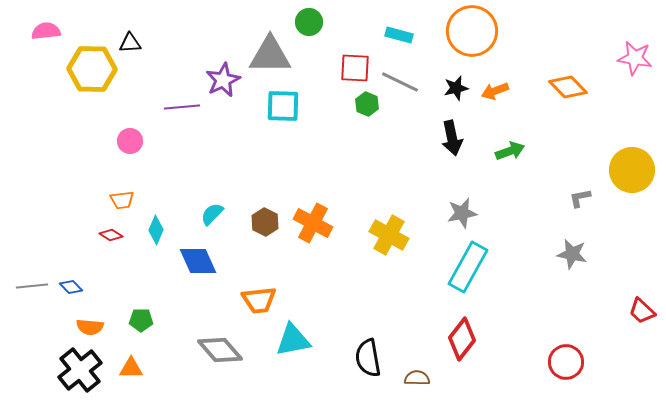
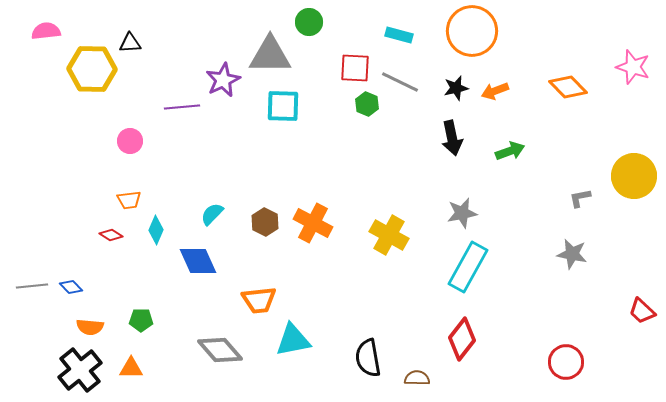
pink star at (635, 58): moved 2 px left, 9 px down; rotated 8 degrees clockwise
yellow circle at (632, 170): moved 2 px right, 6 px down
orange trapezoid at (122, 200): moved 7 px right
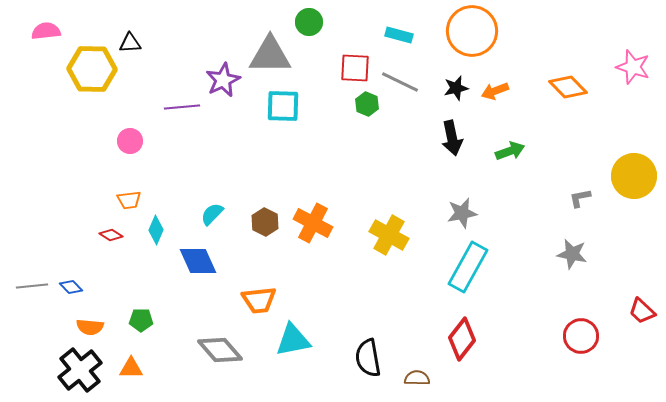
red circle at (566, 362): moved 15 px right, 26 px up
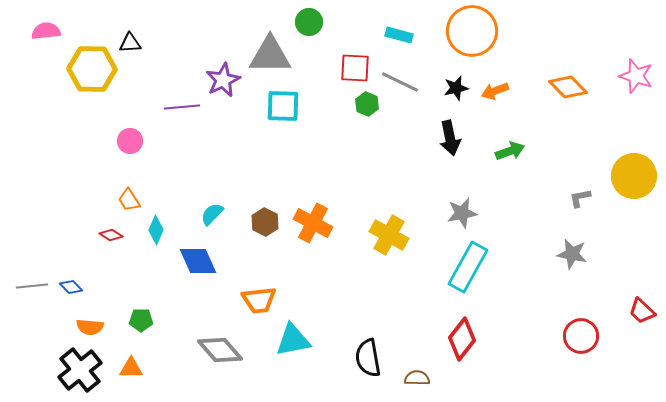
pink star at (633, 67): moved 3 px right, 9 px down
black arrow at (452, 138): moved 2 px left
orange trapezoid at (129, 200): rotated 65 degrees clockwise
